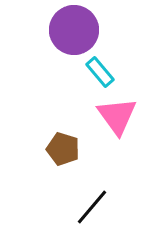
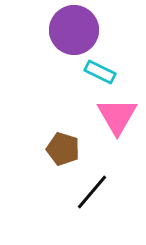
cyan rectangle: rotated 24 degrees counterclockwise
pink triangle: rotated 6 degrees clockwise
black line: moved 15 px up
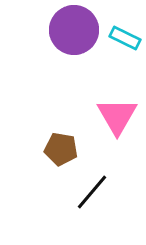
cyan rectangle: moved 25 px right, 34 px up
brown pentagon: moved 2 px left; rotated 8 degrees counterclockwise
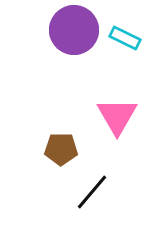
brown pentagon: rotated 8 degrees counterclockwise
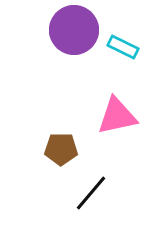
cyan rectangle: moved 2 px left, 9 px down
pink triangle: rotated 48 degrees clockwise
black line: moved 1 px left, 1 px down
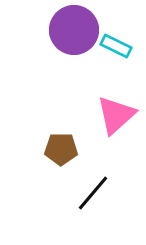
cyan rectangle: moved 7 px left, 1 px up
pink triangle: moved 1 px left, 1 px up; rotated 30 degrees counterclockwise
black line: moved 2 px right
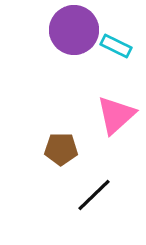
black line: moved 1 px right, 2 px down; rotated 6 degrees clockwise
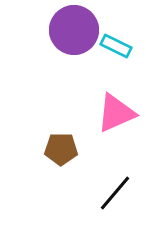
pink triangle: moved 2 px up; rotated 18 degrees clockwise
black line: moved 21 px right, 2 px up; rotated 6 degrees counterclockwise
